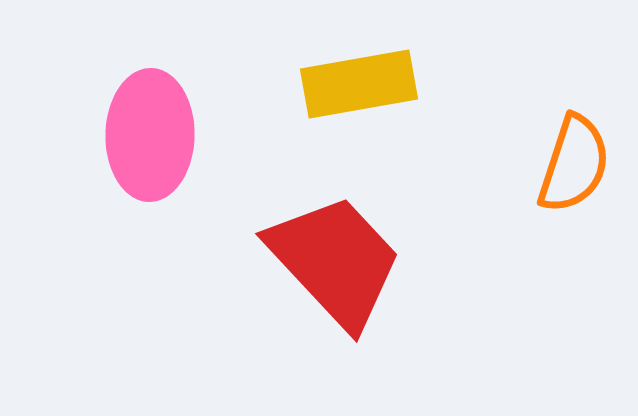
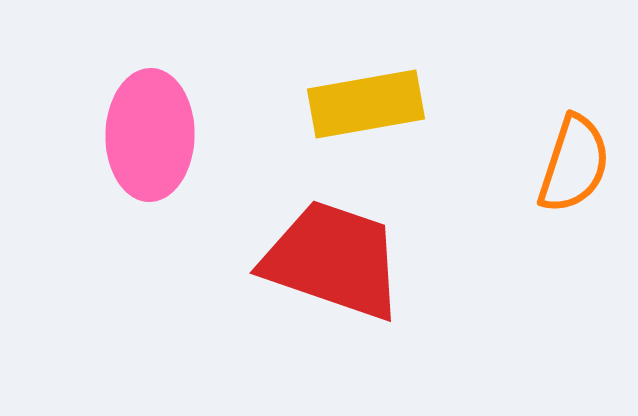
yellow rectangle: moved 7 px right, 20 px down
red trapezoid: moved 2 px left, 1 px up; rotated 28 degrees counterclockwise
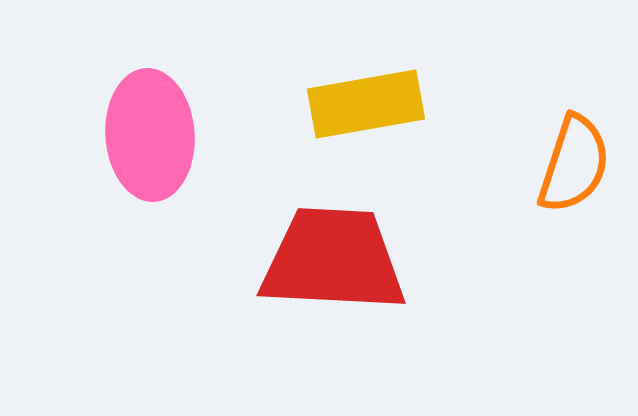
pink ellipse: rotated 5 degrees counterclockwise
red trapezoid: rotated 16 degrees counterclockwise
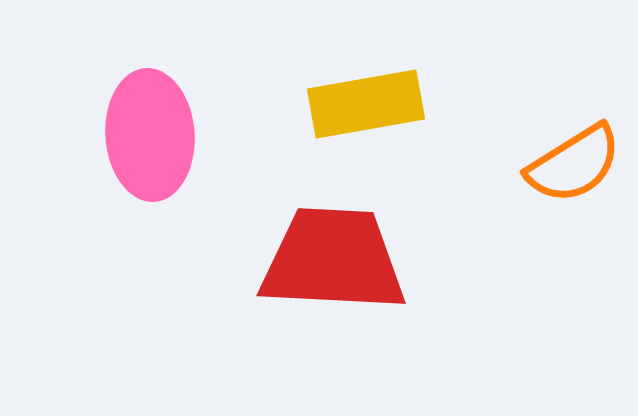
orange semicircle: rotated 40 degrees clockwise
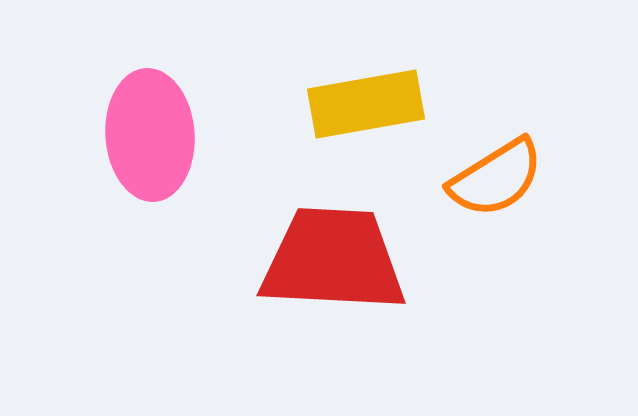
orange semicircle: moved 78 px left, 14 px down
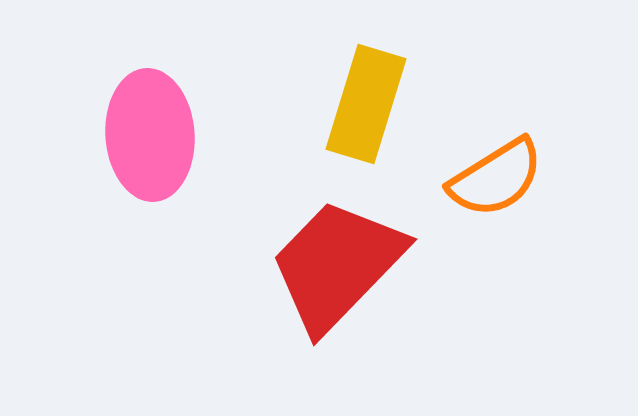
yellow rectangle: rotated 63 degrees counterclockwise
red trapezoid: moved 4 px right, 5 px down; rotated 49 degrees counterclockwise
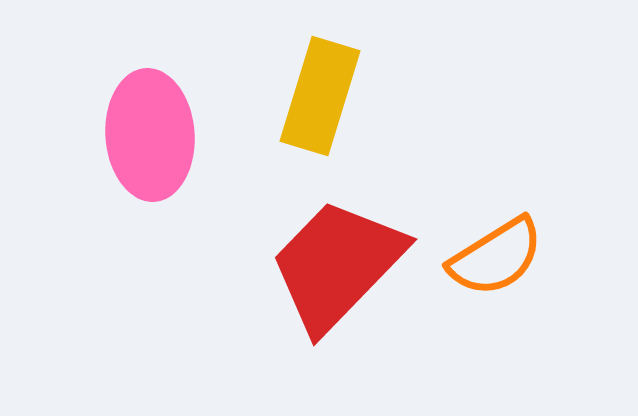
yellow rectangle: moved 46 px left, 8 px up
orange semicircle: moved 79 px down
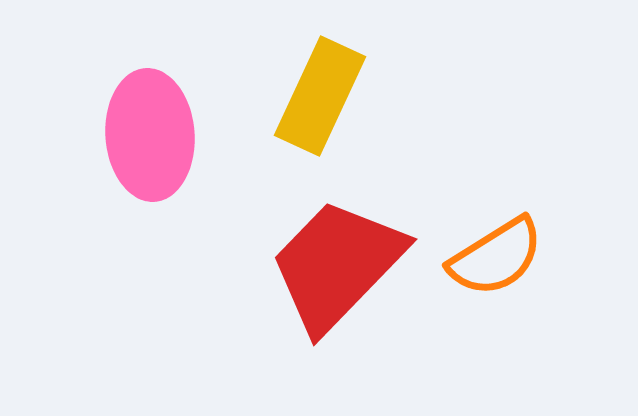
yellow rectangle: rotated 8 degrees clockwise
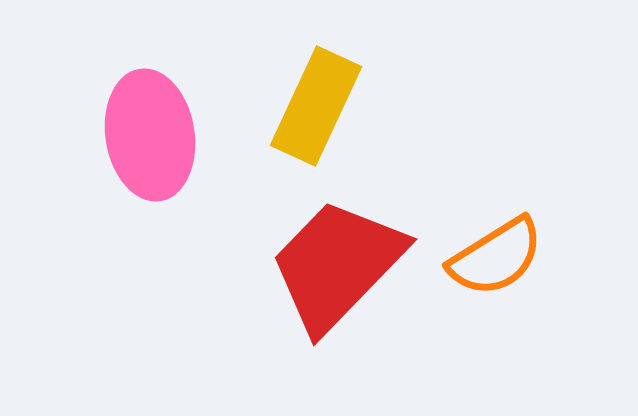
yellow rectangle: moved 4 px left, 10 px down
pink ellipse: rotated 5 degrees counterclockwise
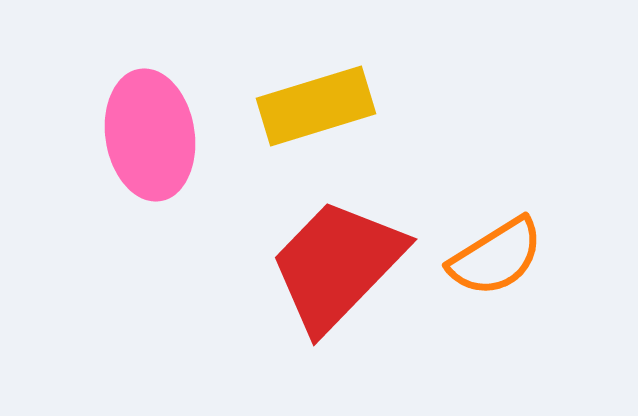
yellow rectangle: rotated 48 degrees clockwise
